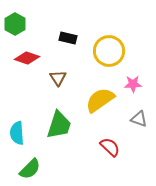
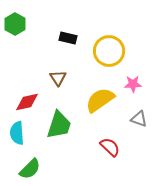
red diamond: moved 44 px down; rotated 30 degrees counterclockwise
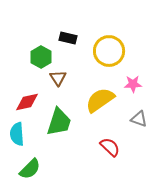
green hexagon: moved 26 px right, 33 px down
green trapezoid: moved 3 px up
cyan semicircle: moved 1 px down
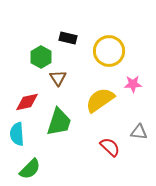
gray triangle: moved 13 px down; rotated 12 degrees counterclockwise
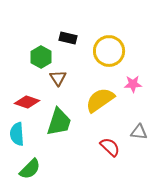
red diamond: rotated 30 degrees clockwise
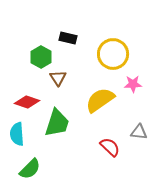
yellow circle: moved 4 px right, 3 px down
green trapezoid: moved 2 px left, 1 px down
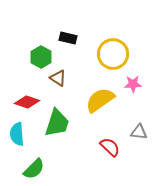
brown triangle: rotated 24 degrees counterclockwise
green semicircle: moved 4 px right
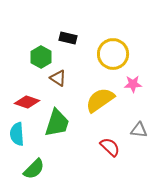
gray triangle: moved 2 px up
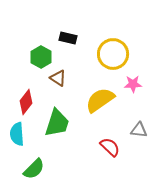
red diamond: moved 1 px left; rotated 70 degrees counterclockwise
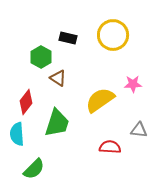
yellow circle: moved 19 px up
red semicircle: rotated 40 degrees counterclockwise
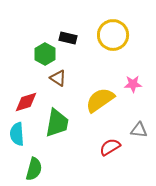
green hexagon: moved 4 px right, 3 px up
red diamond: rotated 35 degrees clockwise
green trapezoid: rotated 8 degrees counterclockwise
red semicircle: rotated 35 degrees counterclockwise
green semicircle: rotated 30 degrees counterclockwise
